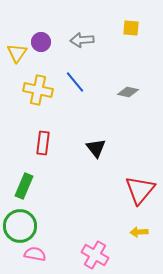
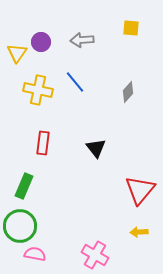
gray diamond: rotated 60 degrees counterclockwise
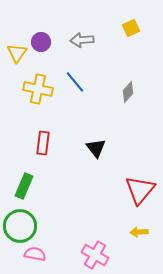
yellow square: rotated 30 degrees counterclockwise
yellow cross: moved 1 px up
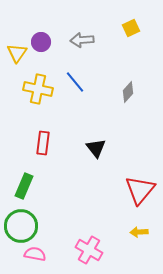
green circle: moved 1 px right
pink cross: moved 6 px left, 5 px up
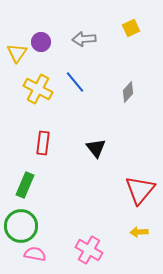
gray arrow: moved 2 px right, 1 px up
yellow cross: rotated 16 degrees clockwise
green rectangle: moved 1 px right, 1 px up
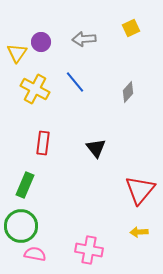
yellow cross: moved 3 px left
pink cross: rotated 20 degrees counterclockwise
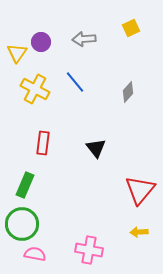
green circle: moved 1 px right, 2 px up
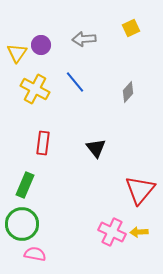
purple circle: moved 3 px down
pink cross: moved 23 px right, 18 px up; rotated 16 degrees clockwise
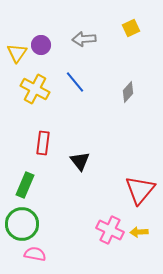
black triangle: moved 16 px left, 13 px down
pink cross: moved 2 px left, 2 px up
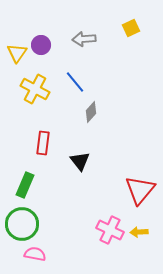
gray diamond: moved 37 px left, 20 px down
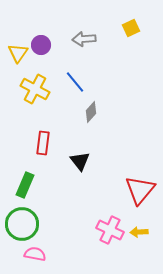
yellow triangle: moved 1 px right
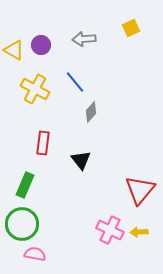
yellow triangle: moved 4 px left, 3 px up; rotated 35 degrees counterclockwise
black triangle: moved 1 px right, 1 px up
